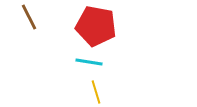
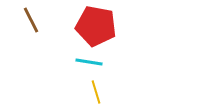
brown line: moved 2 px right, 3 px down
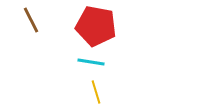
cyan line: moved 2 px right
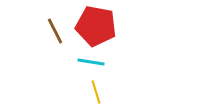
brown line: moved 24 px right, 11 px down
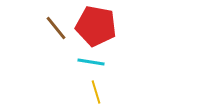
brown line: moved 1 px right, 3 px up; rotated 12 degrees counterclockwise
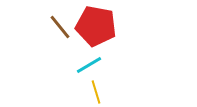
brown line: moved 4 px right, 1 px up
cyan line: moved 2 px left, 3 px down; rotated 40 degrees counterclockwise
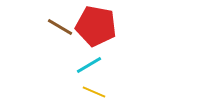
brown line: rotated 20 degrees counterclockwise
yellow line: moved 2 px left; rotated 50 degrees counterclockwise
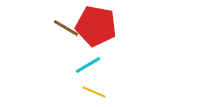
brown line: moved 6 px right, 1 px down
cyan line: moved 1 px left
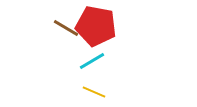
cyan line: moved 4 px right, 4 px up
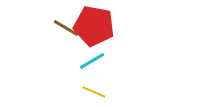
red pentagon: moved 2 px left
